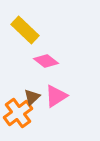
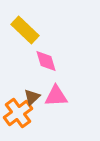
pink diamond: rotated 35 degrees clockwise
pink triangle: rotated 30 degrees clockwise
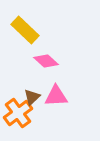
pink diamond: rotated 30 degrees counterclockwise
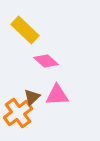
pink triangle: moved 1 px right, 1 px up
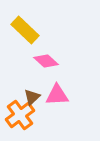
orange cross: moved 2 px right, 2 px down
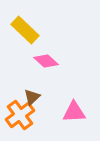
pink triangle: moved 17 px right, 17 px down
